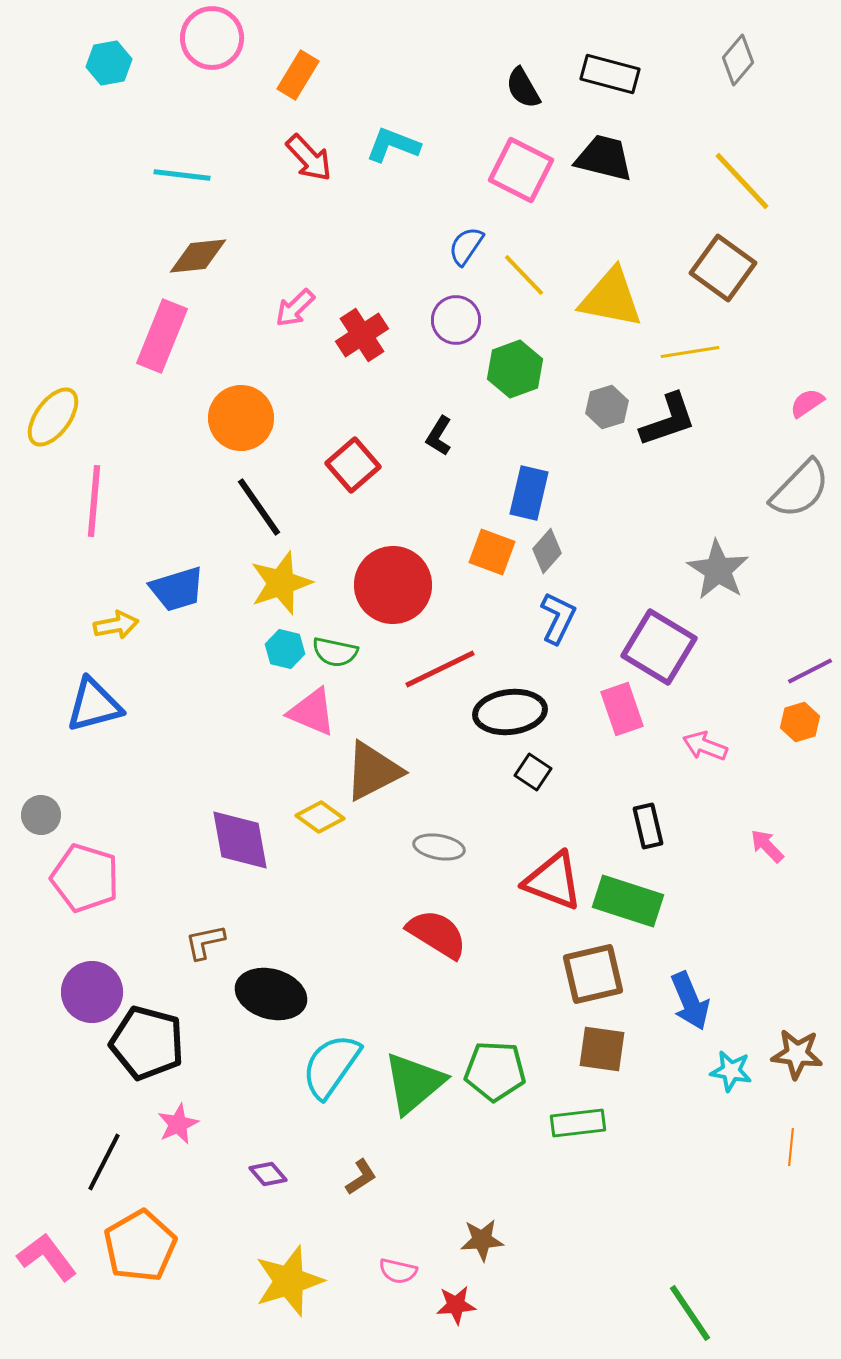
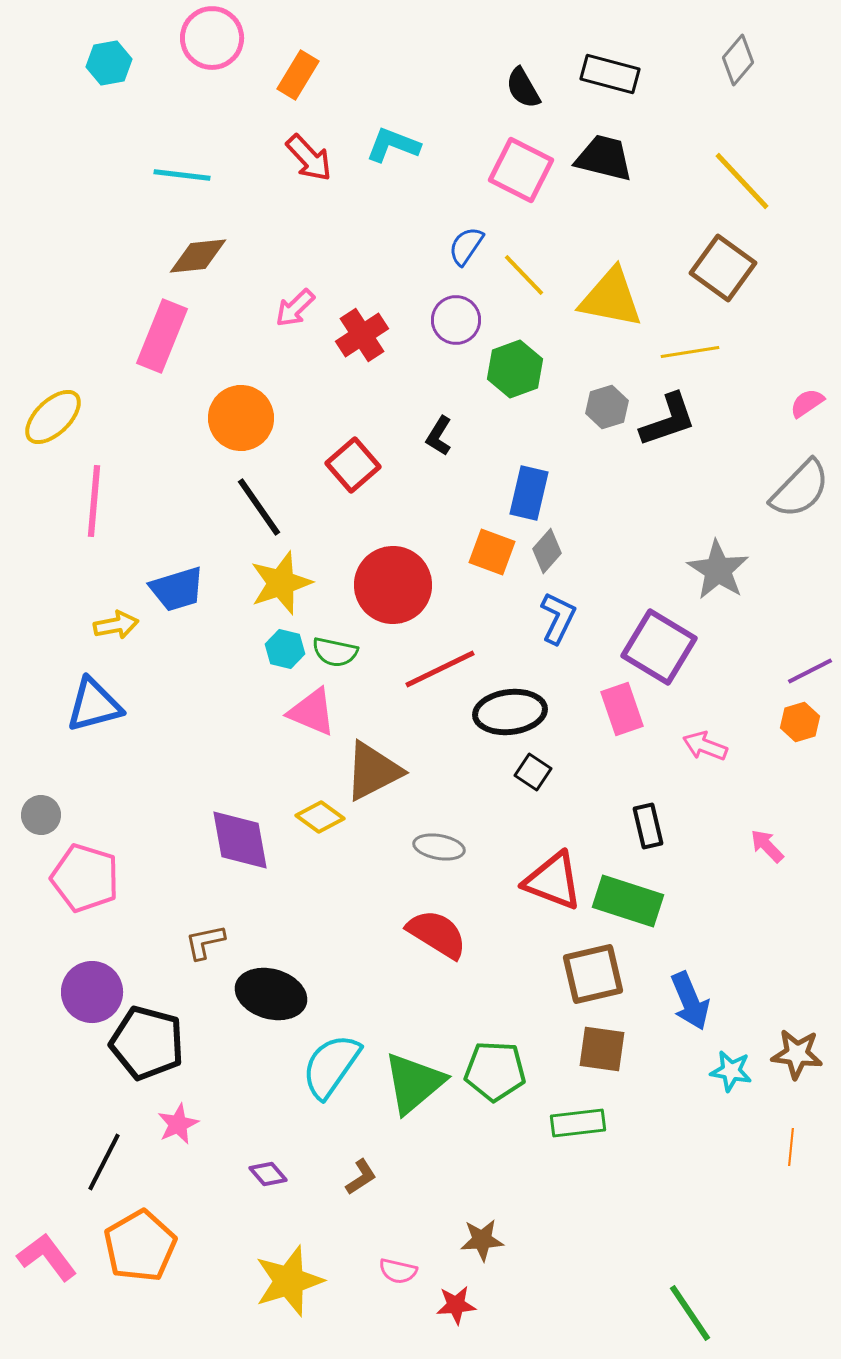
yellow ellipse at (53, 417): rotated 10 degrees clockwise
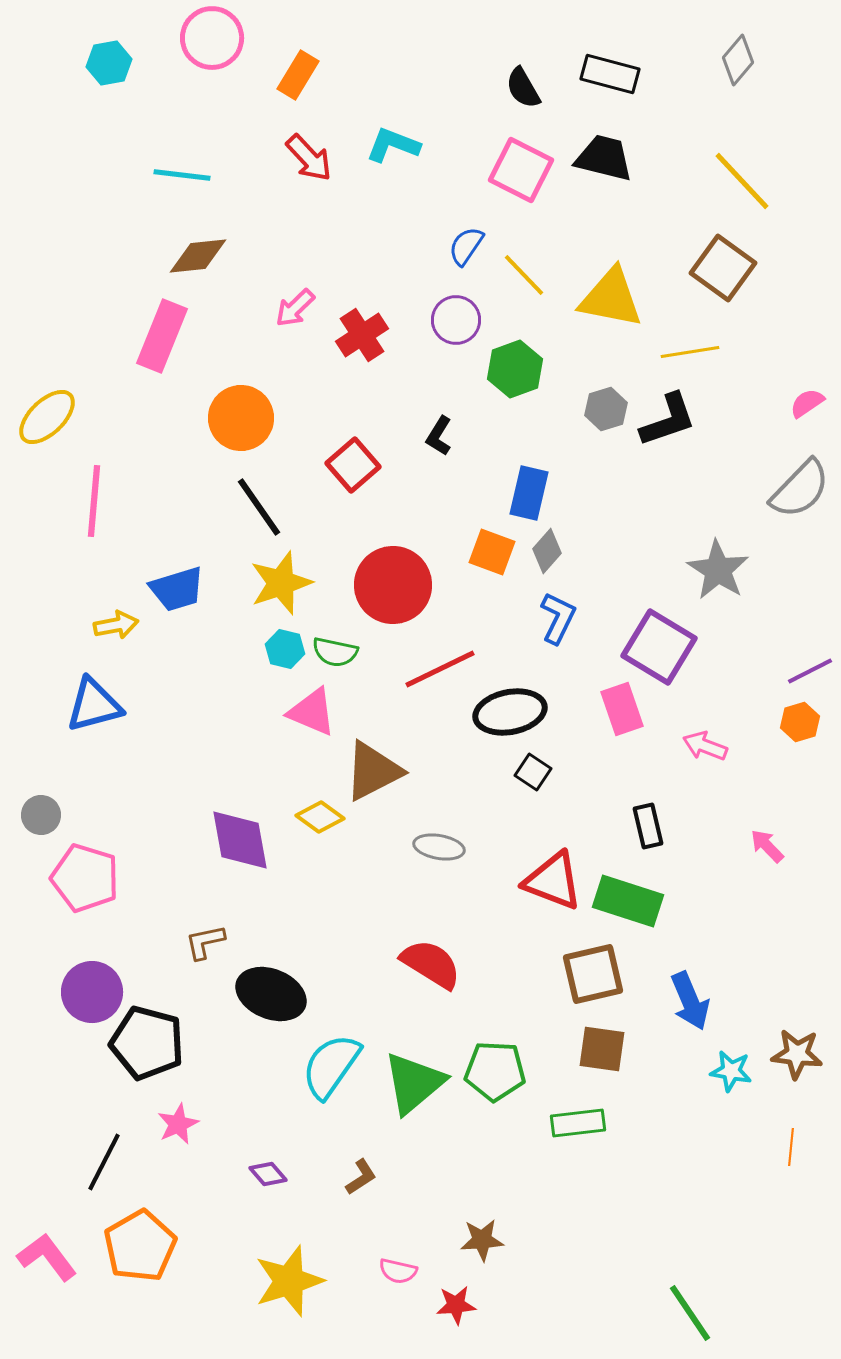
gray hexagon at (607, 407): moved 1 px left, 2 px down
yellow ellipse at (53, 417): moved 6 px left
black ellipse at (510, 712): rotated 4 degrees counterclockwise
red semicircle at (437, 934): moved 6 px left, 30 px down
black ellipse at (271, 994): rotated 6 degrees clockwise
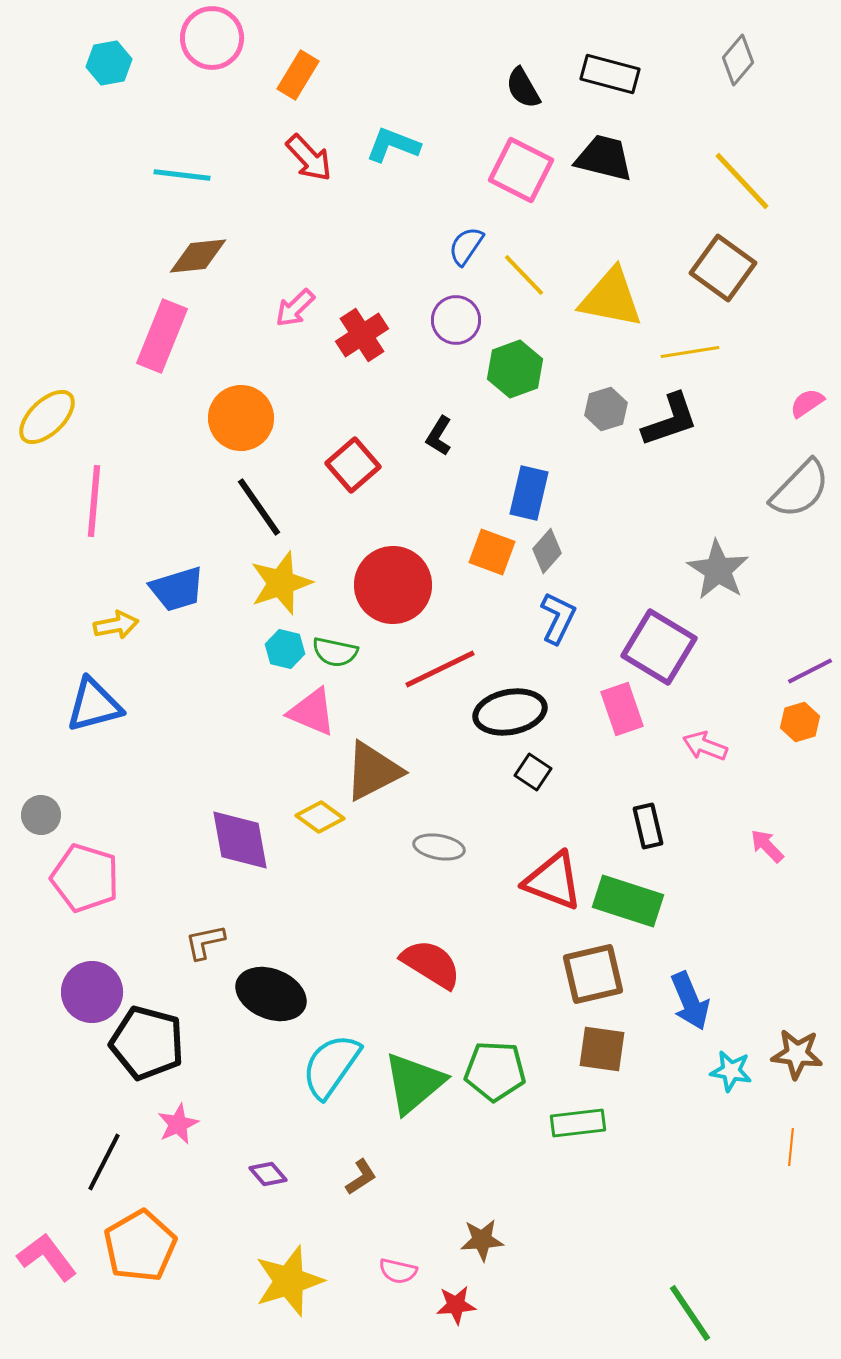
black L-shape at (668, 420): moved 2 px right
